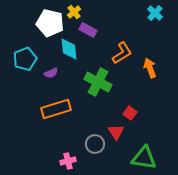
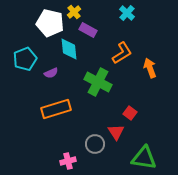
cyan cross: moved 28 px left
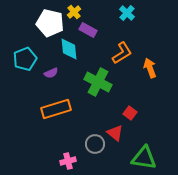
red triangle: moved 1 px left, 1 px down; rotated 18 degrees counterclockwise
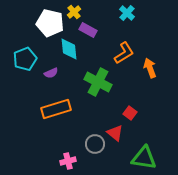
orange L-shape: moved 2 px right
